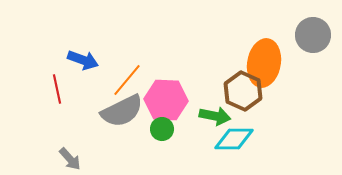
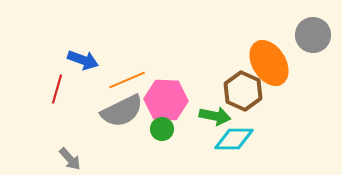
orange ellipse: moved 5 px right; rotated 42 degrees counterclockwise
orange line: rotated 27 degrees clockwise
red line: rotated 28 degrees clockwise
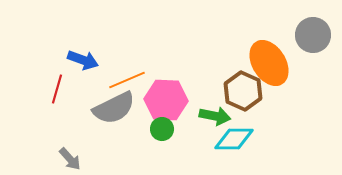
gray semicircle: moved 8 px left, 3 px up
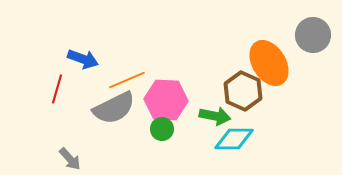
blue arrow: moved 1 px up
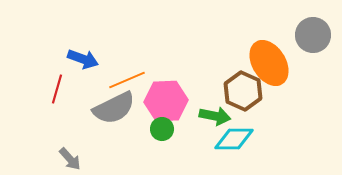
pink hexagon: moved 1 px down; rotated 6 degrees counterclockwise
